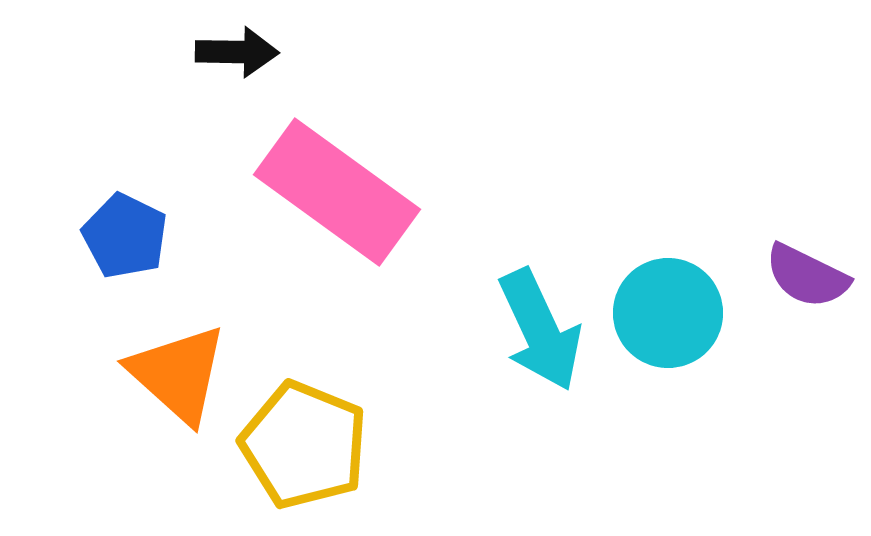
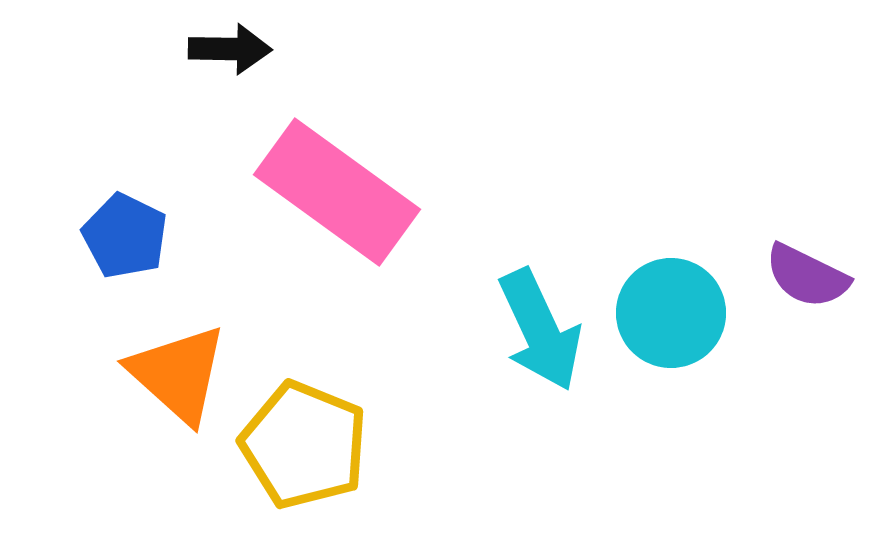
black arrow: moved 7 px left, 3 px up
cyan circle: moved 3 px right
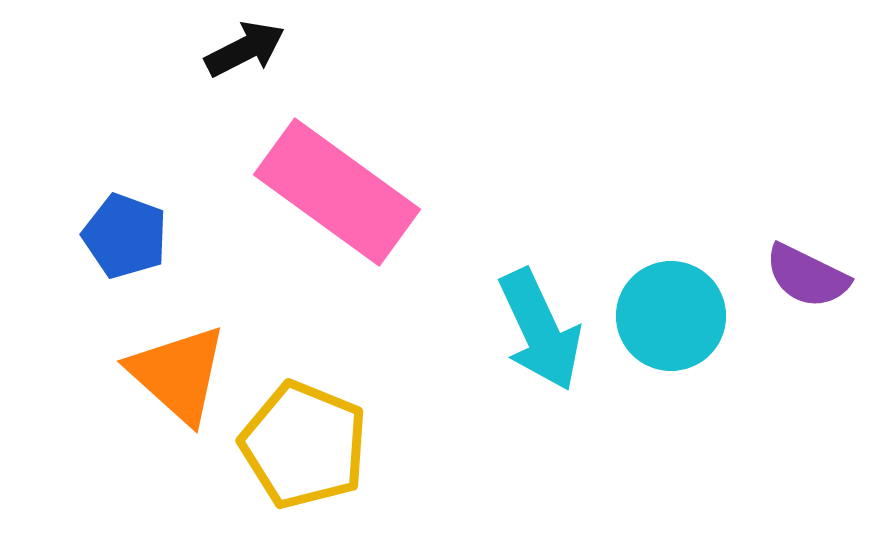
black arrow: moved 15 px right; rotated 28 degrees counterclockwise
blue pentagon: rotated 6 degrees counterclockwise
cyan circle: moved 3 px down
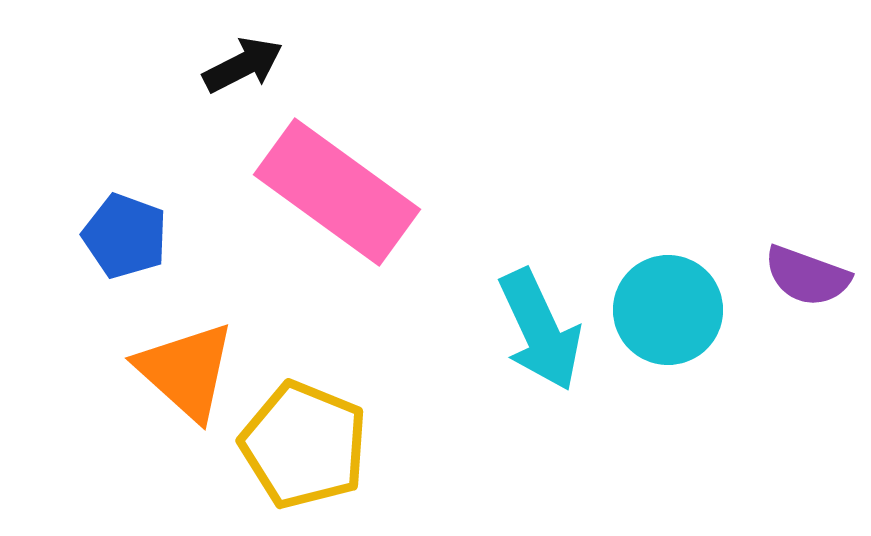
black arrow: moved 2 px left, 16 px down
purple semicircle: rotated 6 degrees counterclockwise
cyan circle: moved 3 px left, 6 px up
orange triangle: moved 8 px right, 3 px up
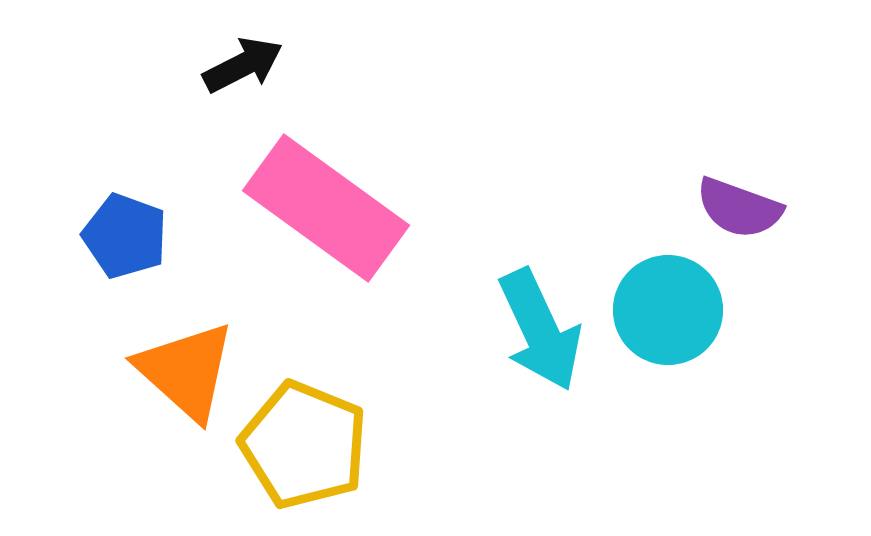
pink rectangle: moved 11 px left, 16 px down
purple semicircle: moved 68 px left, 68 px up
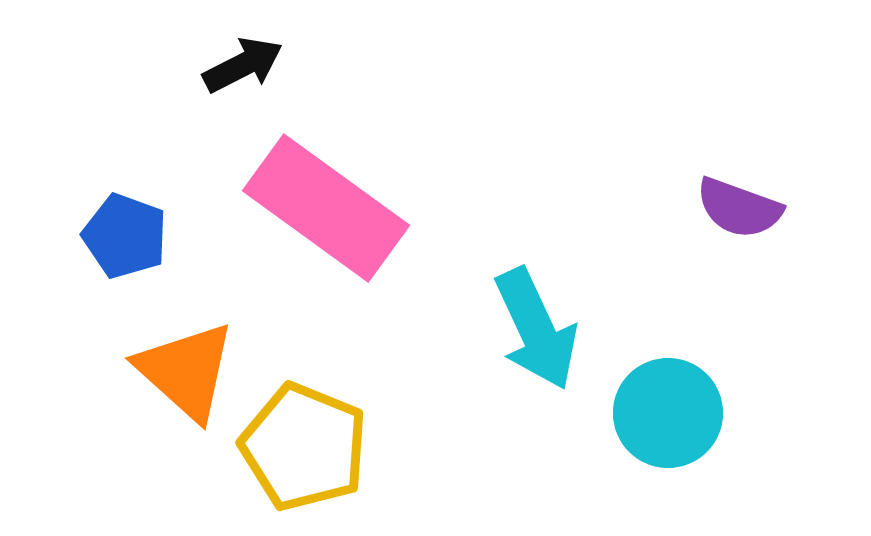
cyan circle: moved 103 px down
cyan arrow: moved 4 px left, 1 px up
yellow pentagon: moved 2 px down
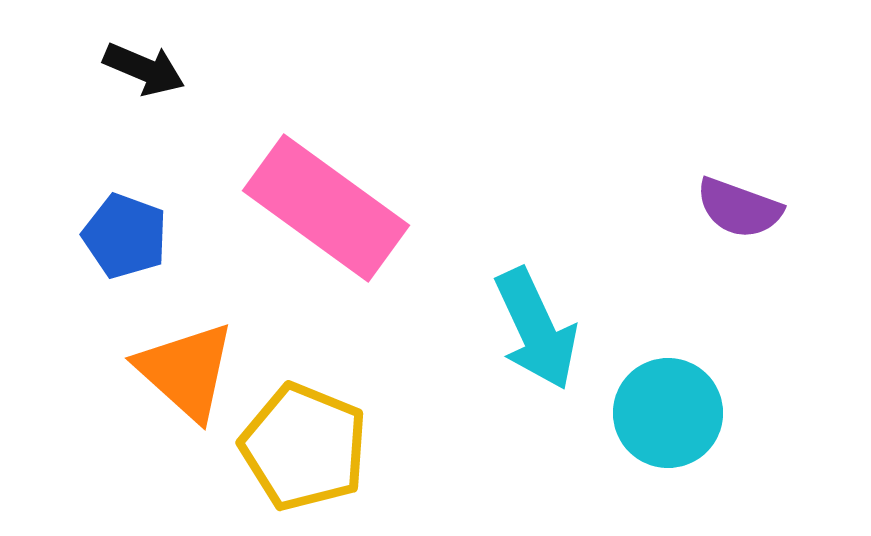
black arrow: moved 99 px left, 4 px down; rotated 50 degrees clockwise
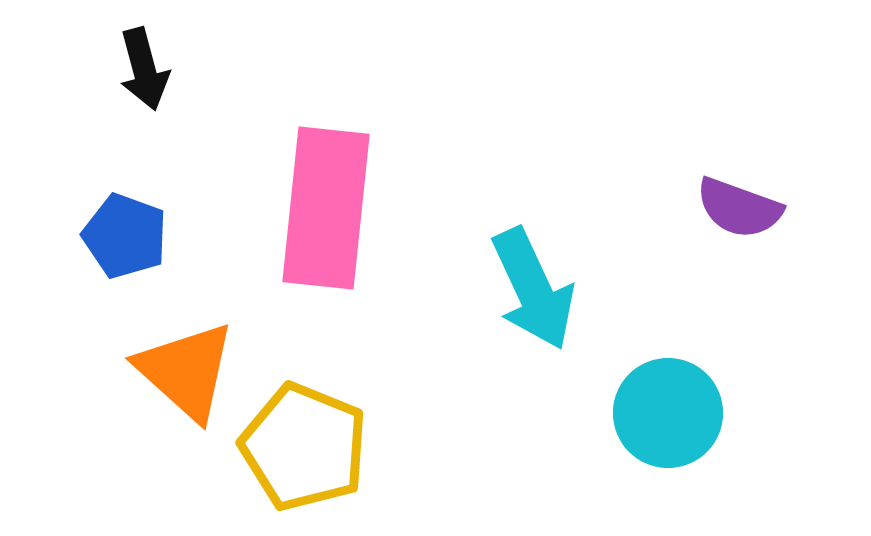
black arrow: rotated 52 degrees clockwise
pink rectangle: rotated 60 degrees clockwise
cyan arrow: moved 3 px left, 40 px up
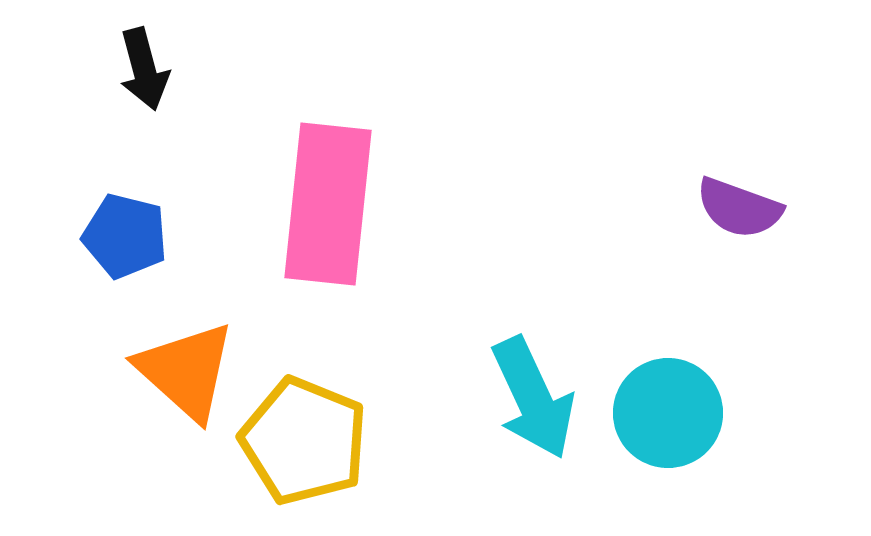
pink rectangle: moved 2 px right, 4 px up
blue pentagon: rotated 6 degrees counterclockwise
cyan arrow: moved 109 px down
yellow pentagon: moved 6 px up
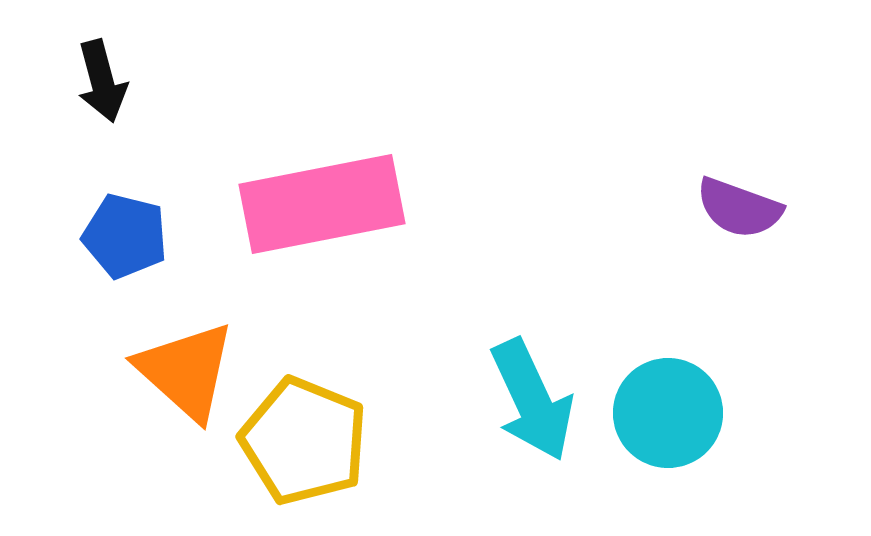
black arrow: moved 42 px left, 12 px down
pink rectangle: moved 6 px left; rotated 73 degrees clockwise
cyan arrow: moved 1 px left, 2 px down
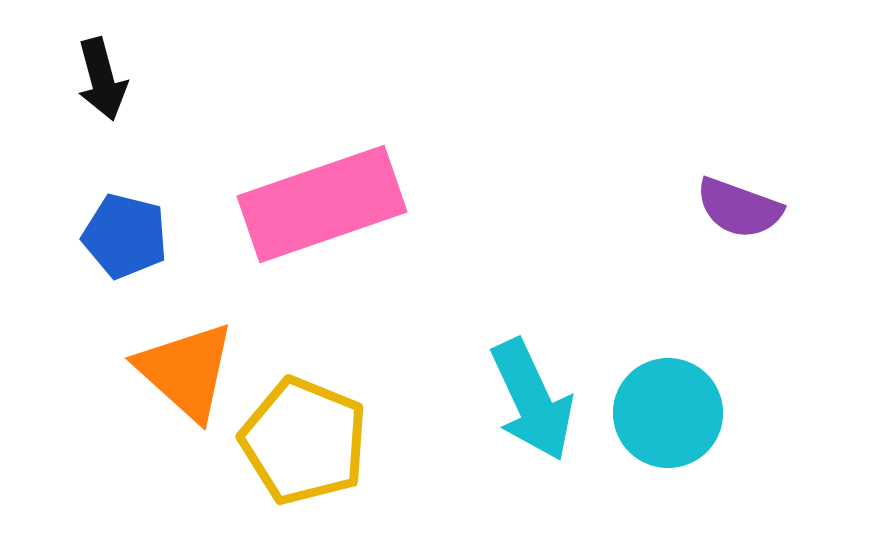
black arrow: moved 2 px up
pink rectangle: rotated 8 degrees counterclockwise
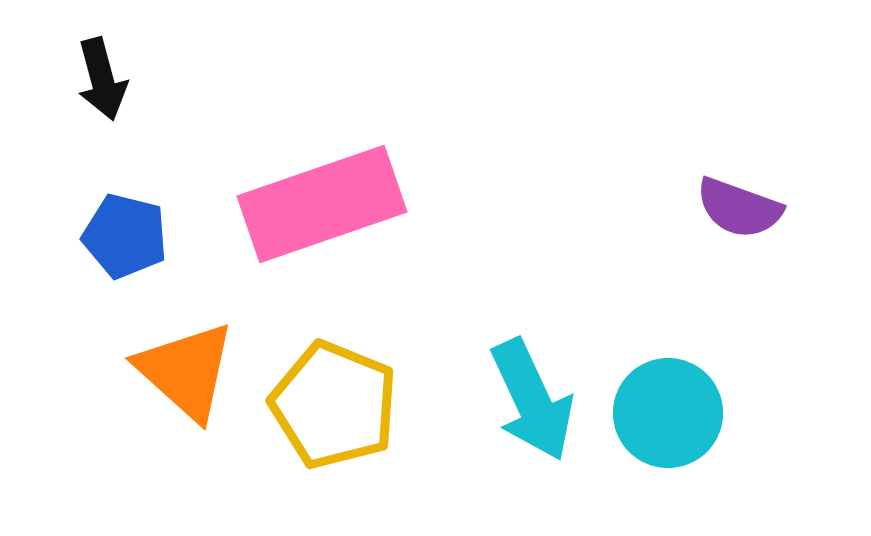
yellow pentagon: moved 30 px right, 36 px up
